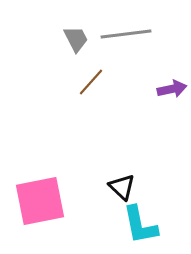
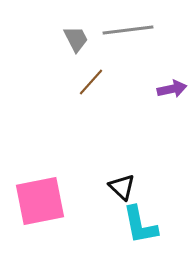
gray line: moved 2 px right, 4 px up
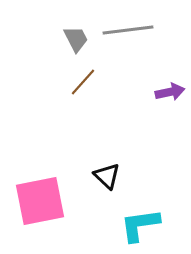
brown line: moved 8 px left
purple arrow: moved 2 px left, 3 px down
black triangle: moved 15 px left, 11 px up
cyan L-shape: rotated 93 degrees clockwise
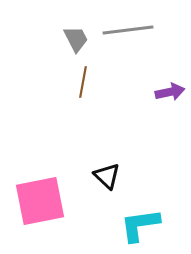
brown line: rotated 32 degrees counterclockwise
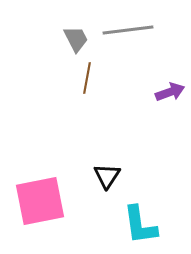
brown line: moved 4 px right, 4 px up
purple arrow: rotated 8 degrees counterclockwise
black triangle: rotated 20 degrees clockwise
cyan L-shape: rotated 90 degrees counterclockwise
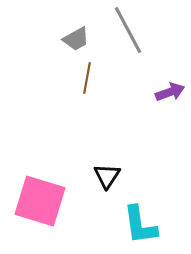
gray line: rotated 69 degrees clockwise
gray trapezoid: rotated 88 degrees clockwise
pink square: rotated 28 degrees clockwise
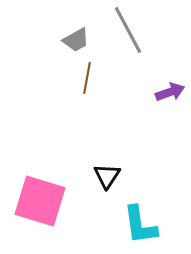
gray trapezoid: moved 1 px down
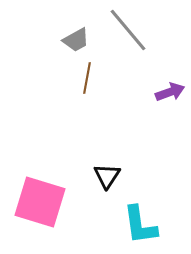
gray line: rotated 12 degrees counterclockwise
pink square: moved 1 px down
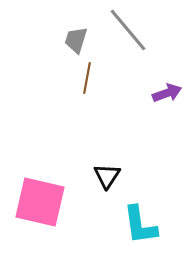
gray trapezoid: rotated 136 degrees clockwise
purple arrow: moved 3 px left, 1 px down
pink square: rotated 4 degrees counterclockwise
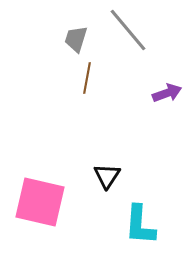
gray trapezoid: moved 1 px up
cyan L-shape: rotated 12 degrees clockwise
